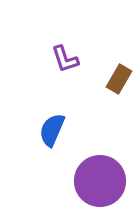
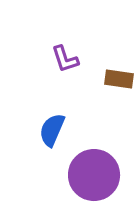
brown rectangle: rotated 68 degrees clockwise
purple circle: moved 6 px left, 6 px up
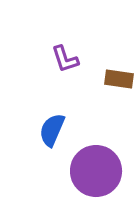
purple circle: moved 2 px right, 4 px up
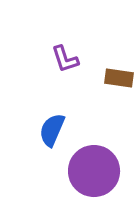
brown rectangle: moved 1 px up
purple circle: moved 2 px left
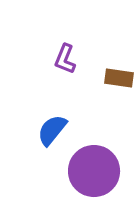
purple L-shape: rotated 40 degrees clockwise
blue semicircle: rotated 16 degrees clockwise
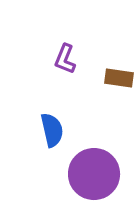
blue semicircle: rotated 128 degrees clockwise
purple circle: moved 3 px down
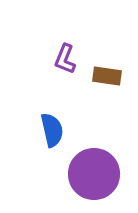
brown rectangle: moved 12 px left, 2 px up
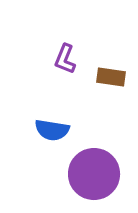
brown rectangle: moved 4 px right, 1 px down
blue semicircle: rotated 112 degrees clockwise
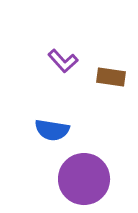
purple L-shape: moved 2 px left, 2 px down; rotated 64 degrees counterclockwise
purple circle: moved 10 px left, 5 px down
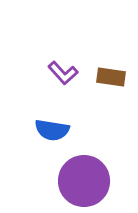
purple L-shape: moved 12 px down
purple circle: moved 2 px down
